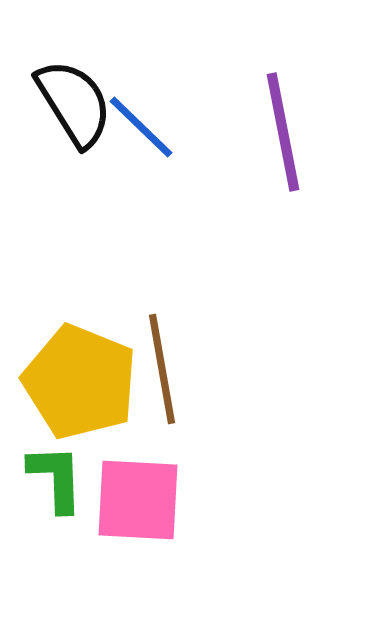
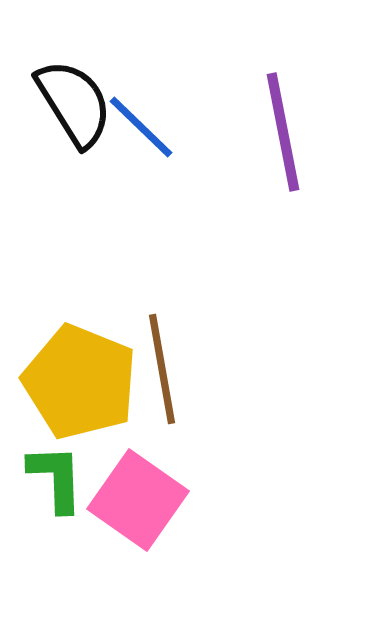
pink square: rotated 32 degrees clockwise
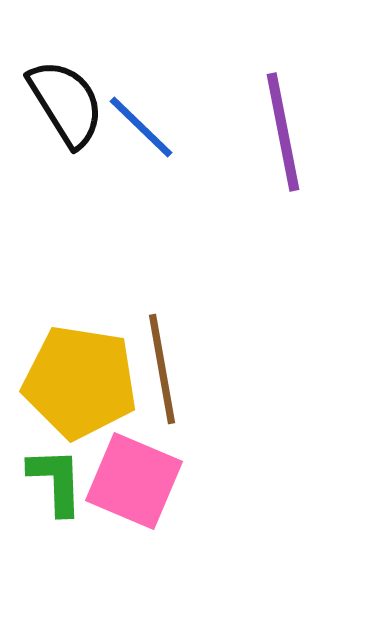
black semicircle: moved 8 px left
yellow pentagon: rotated 13 degrees counterclockwise
green L-shape: moved 3 px down
pink square: moved 4 px left, 19 px up; rotated 12 degrees counterclockwise
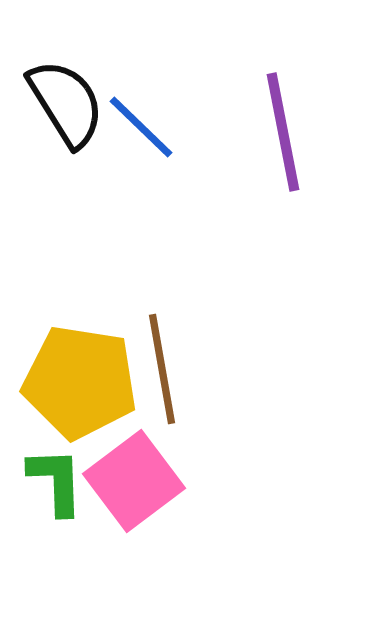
pink square: rotated 30 degrees clockwise
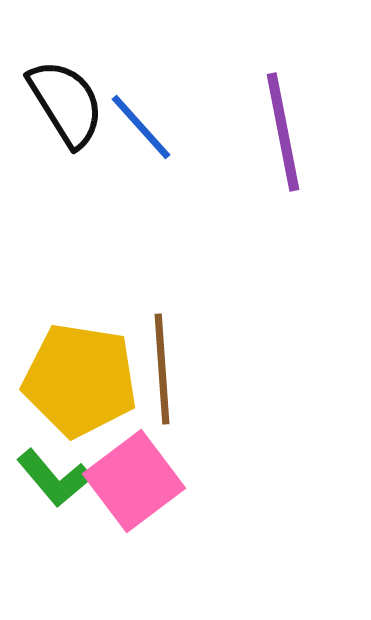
blue line: rotated 4 degrees clockwise
brown line: rotated 6 degrees clockwise
yellow pentagon: moved 2 px up
green L-shape: moved 2 px left, 3 px up; rotated 142 degrees clockwise
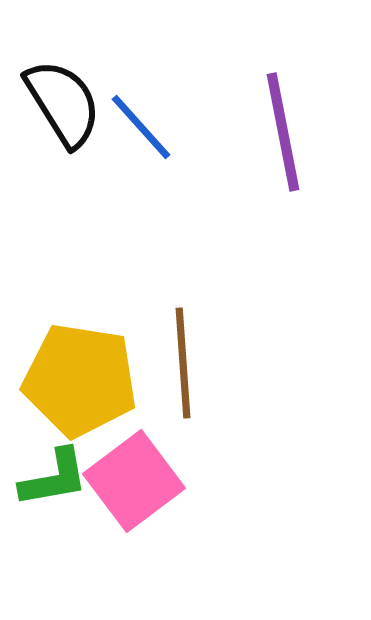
black semicircle: moved 3 px left
brown line: moved 21 px right, 6 px up
green L-shape: rotated 60 degrees counterclockwise
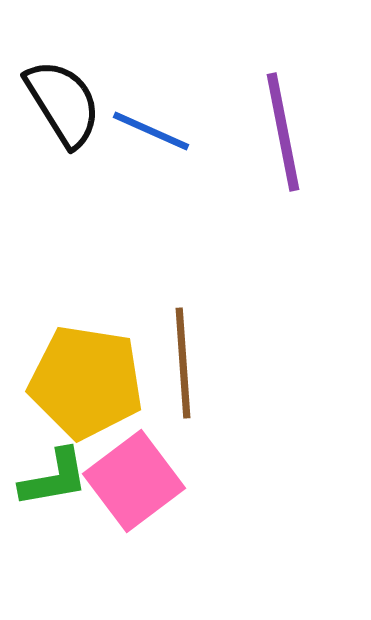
blue line: moved 10 px right, 4 px down; rotated 24 degrees counterclockwise
yellow pentagon: moved 6 px right, 2 px down
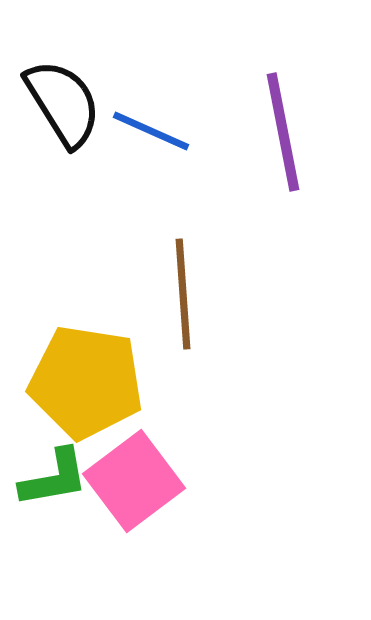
brown line: moved 69 px up
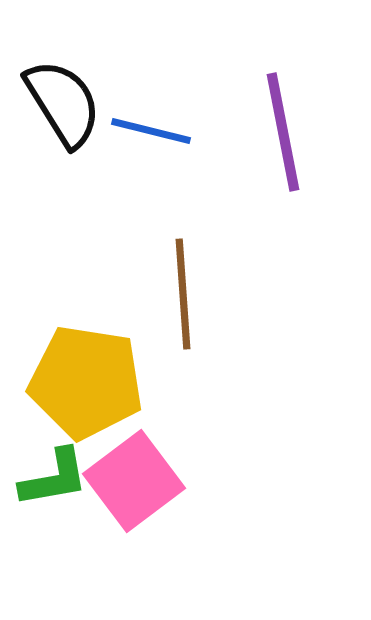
blue line: rotated 10 degrees counterclockwise
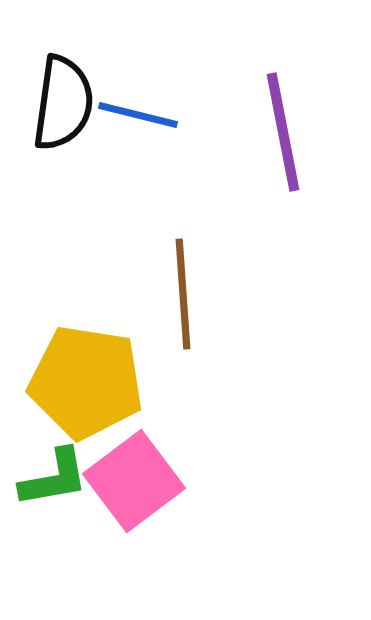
black semicircle: rotated 40 degrees clockwise
blue line: moved 13 px left, 16 px up
